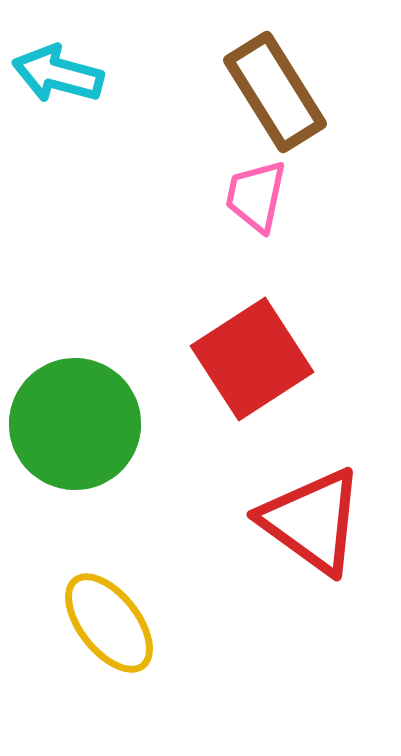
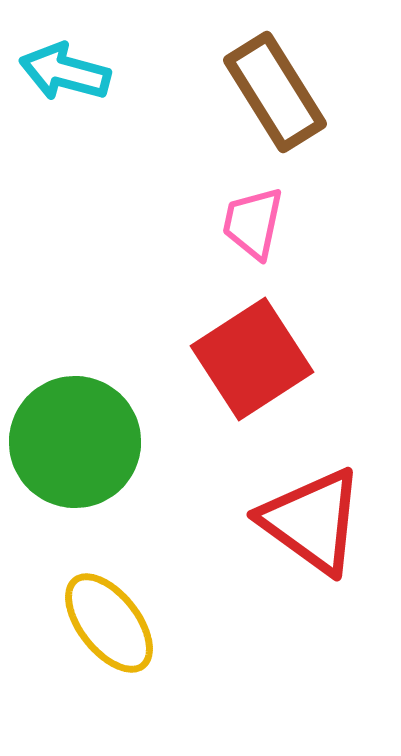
cyan arrow: moved 7 px right, 2 px up
pink trapezoid: moved 3 px left, 27 px down
green circle: moved 18 px down
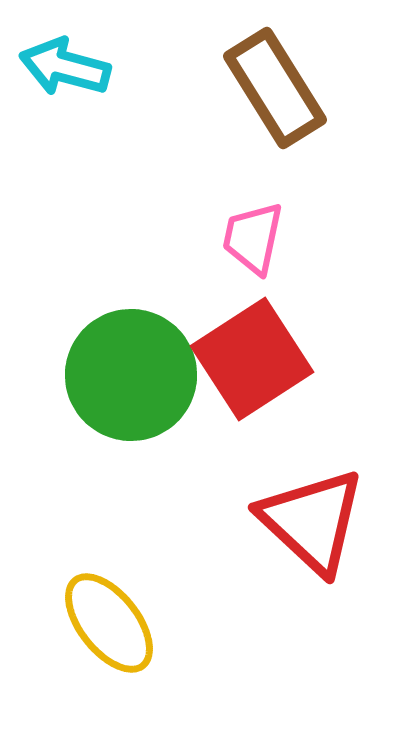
cyan arrow: moved 5 px up
brown rectangle: moved 4 px up
pink trapezoid: moved 15 px down
green circle: moved 56 px right, 67 px up
red triangle: rotated 7 degrees clockwise
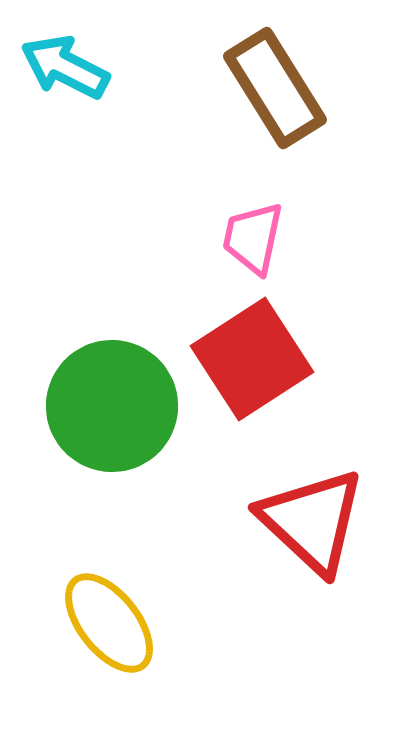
cyan arrow: rotated 12 degrees clockwise
green circle: moved 19 px left, 31 px down
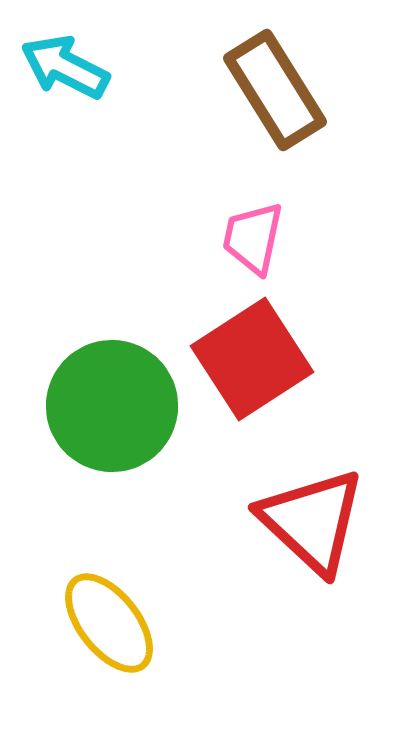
brown rectangle: moved 2 px down
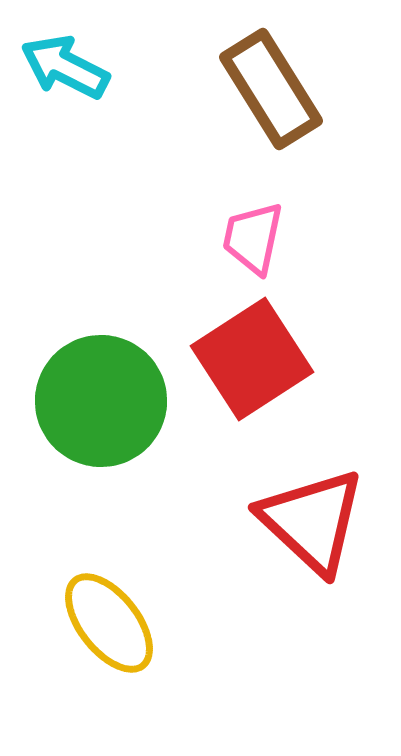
brown rectangle: moved 4 px left, 1 px up
green circle: moved 11 px left, 5 px up
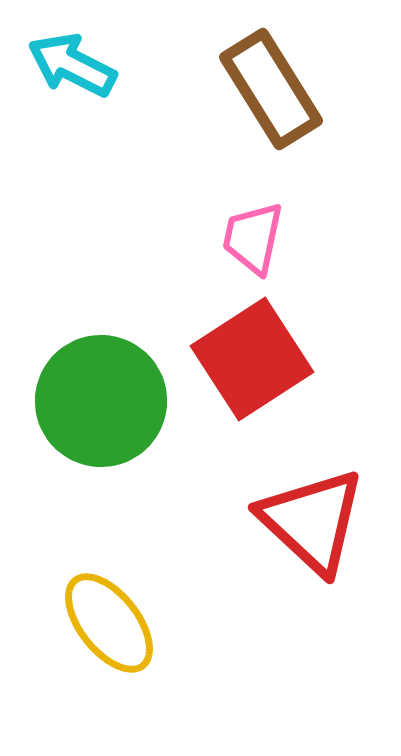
cyan arrow: moved 7 px right, 2 px up
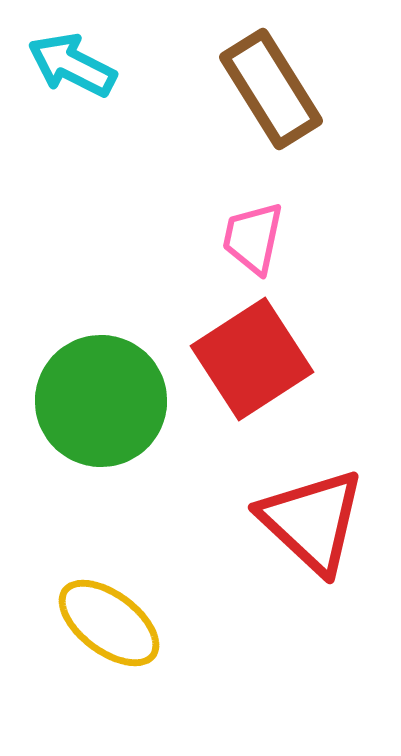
yellow ellipse: rotated 15 degrees counterclockwise
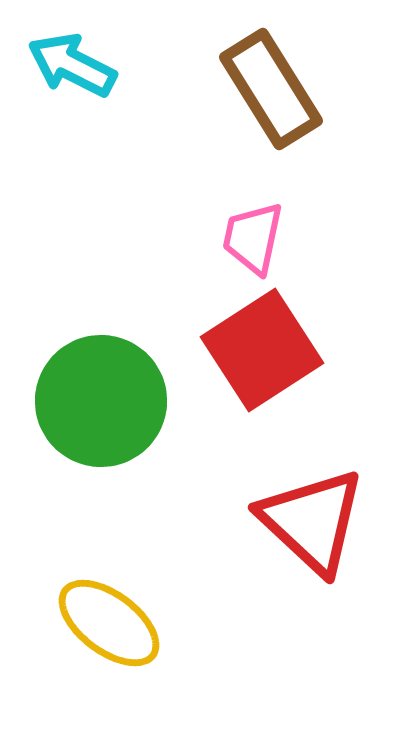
red square: moved 10 px right, 9 px up
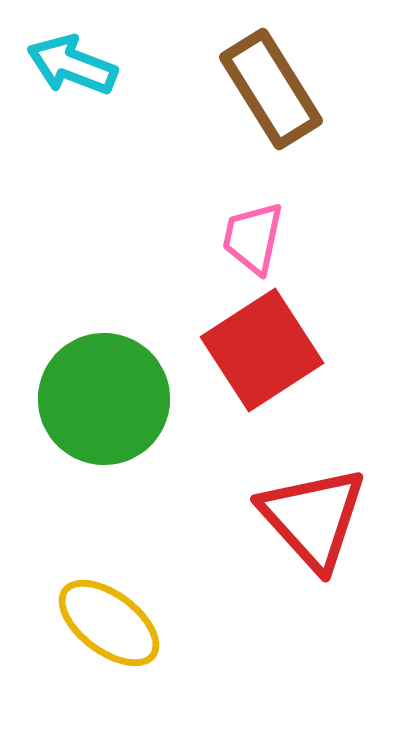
cyan arrow: rotated 6 degrees counterclockwise
green circle: moved 3 px right, 2 px up
red triangle: moved 1 px right, 3 px up; rotated 5 degrees clockwise
